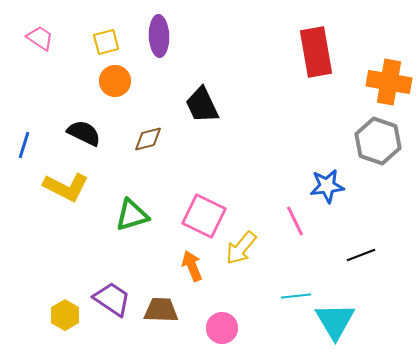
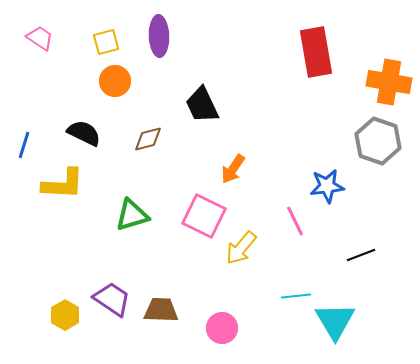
yellow L-shape: moved 3 px left, 3 px up; rotated 24 degrees counterclockwise
orange arrow: moved 41 px right, 97 px up; rotated 124 degrees counterclockwise
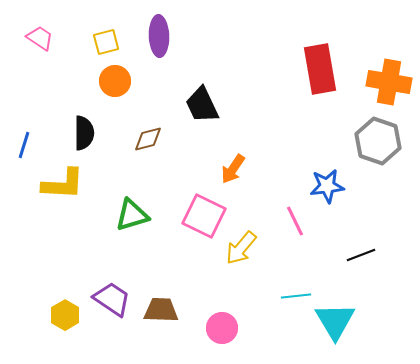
red rectangle: moved 4 px right, 17 px down
black semicircle: rotated 64 degrees clockwise
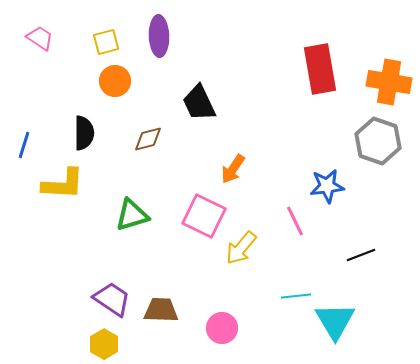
black trapezoid: moved 3 px left, 2 px up
yellow hexagon: moved 39 px right, 29 px down
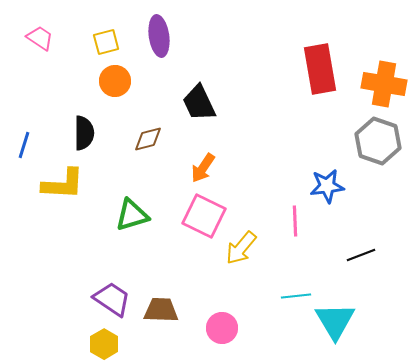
purple ellipse: rotated 6 degrees counterclockwise
orange cross: moved 5 px left, 2 px down
orange arrow: moved 30 px left, 1 px up
pink line: rotated 24 degrees clockwise
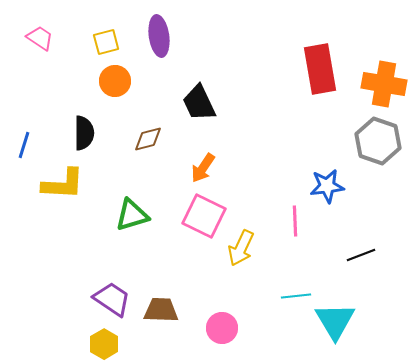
yellow arrow: rotated 15 degrees counterclockwise
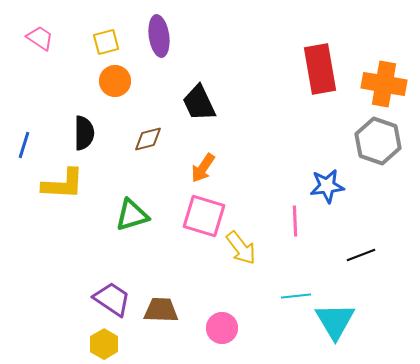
pink square: rotated 9 degrees counterclockwise
yellow arrow: rotated 63 degrees counterclockwise
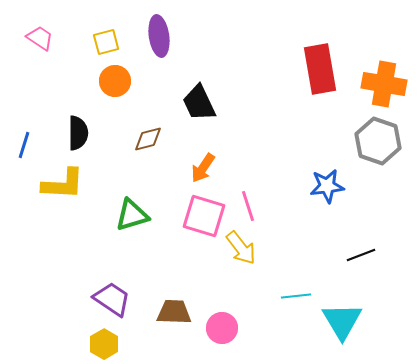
black semicircle: moved 6 px left
pink line: moved 47 px left, 15 px up; rotated 16 degrees counterclockwise
brown trapezoid: moved 13 px right, 2 px down
cyan triangle: moved 7 px right
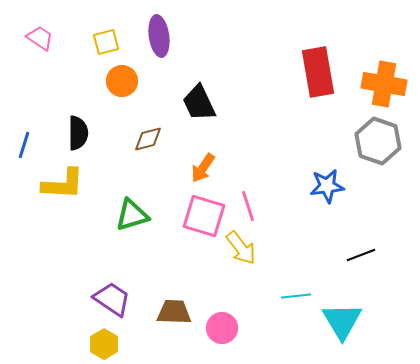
red rectangle: moved 2 px left, 3 px down
orange circle: moved 7 px right
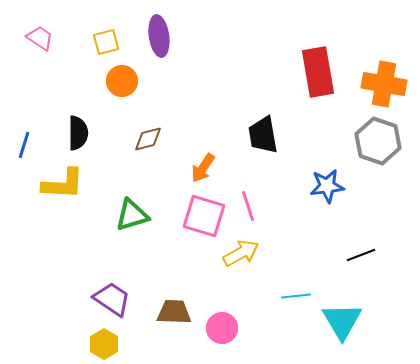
black trapezoid: moved 64 px right, 32 px down; rotated 15 degrees clockwise
yellow arrow: moved 5 px down; rotated 81 degrees counterclockwise
